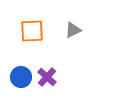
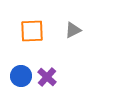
blue circle: moved 1 px up
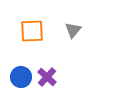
gray triangle: rotated 24 degrees counterclockwise
blue circle: moved 1 px down
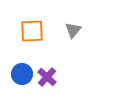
blue circle: moved 1 px right, 3 px up
